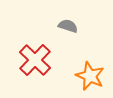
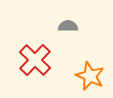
gray semicircle: rotated 18 degrees counterclockwise
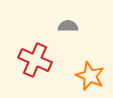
red cross: rotated 20 degrees counterclockwise
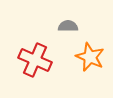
orange star: moved 19 px up
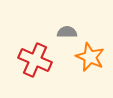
gray semicircle: moved 1 px left, 6 px down
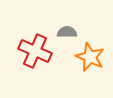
red cross: moved 9 px up
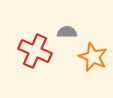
orange star: moved 3 px right
